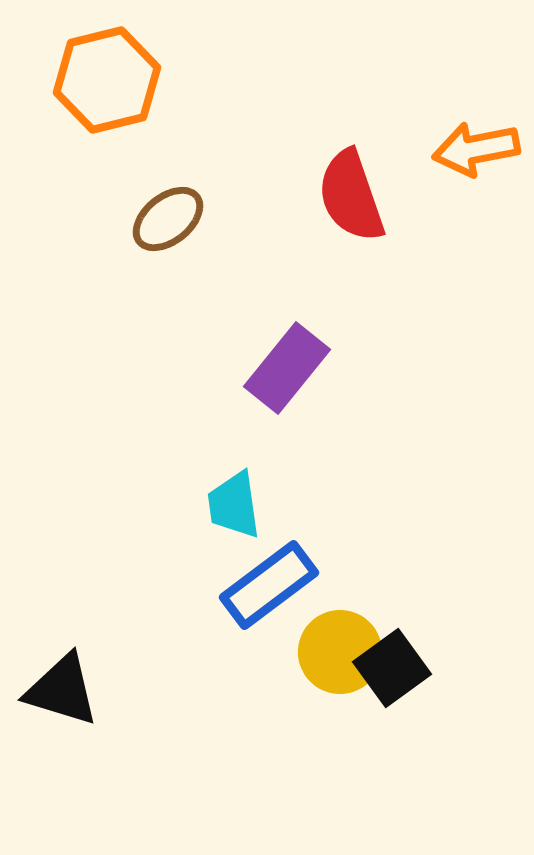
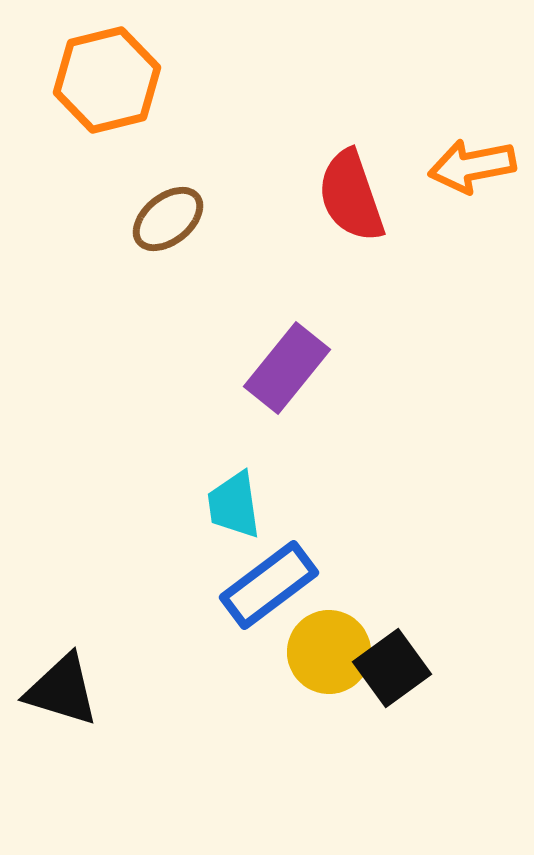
orange arrow: moved 4 px left, 17 px down
yellow circle: moved 11 px left
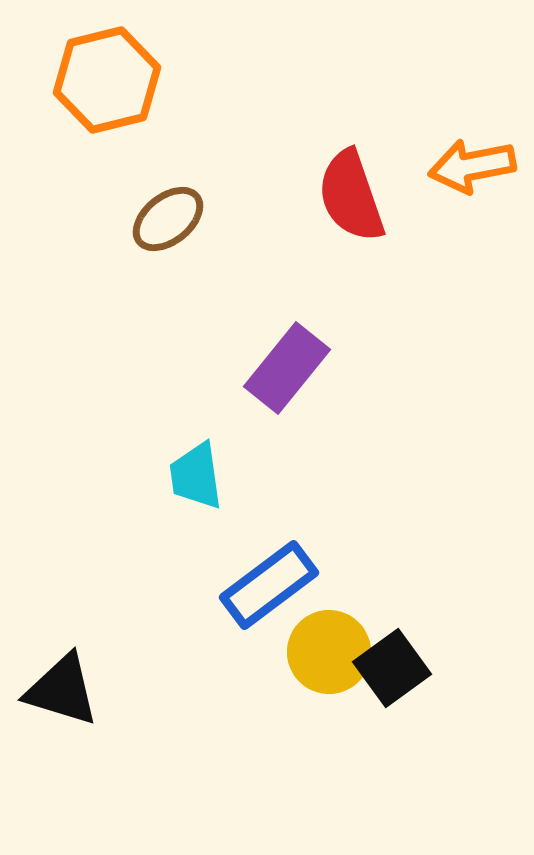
cyan trapezoid: moved 38 px left, 29 px up
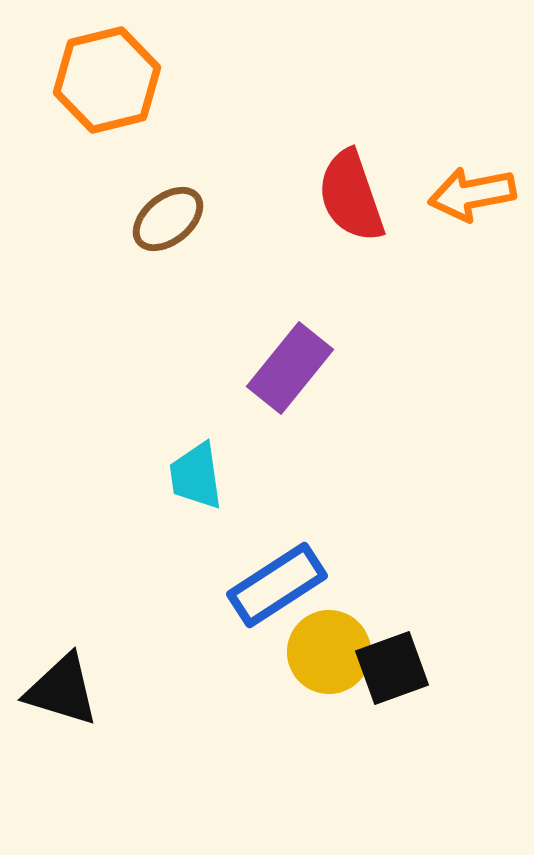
orange arrow: moved 28 px down
purple rectangle: moved 3 px right
blue rectangle: moved 8 px right; rotated 4 degrees clockwise
black square: rotated 16 degrees clockwise
